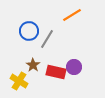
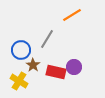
blue circle: moved 8 px left, 19 px down
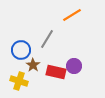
purple circle: moved 1 px up
yellow cross: rotated 12 degrees counterclockwise
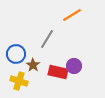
blue circle: moved 5 px left, 4 px down
red rectangle: moved 2 px right
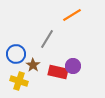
purple circle: moved 1 px left
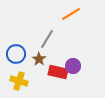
orange line: moved 1 px left, 1 px up
brown star: moved 6 px right, 6 px up
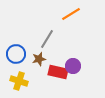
brown star: rotated 24 degrees clockwise
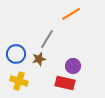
red rectangle: moved 7 px right, 11 px down
